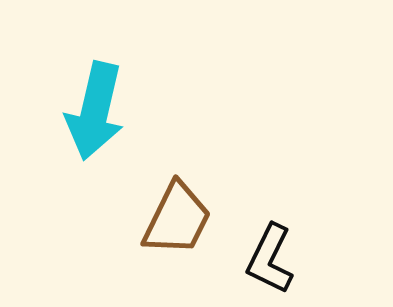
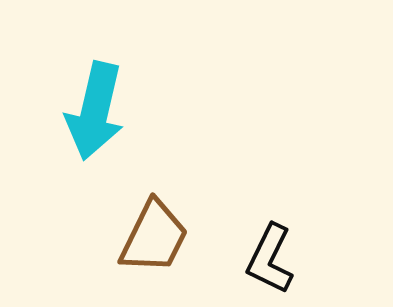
brown trapezoid: moved 23 px left, 18 px down
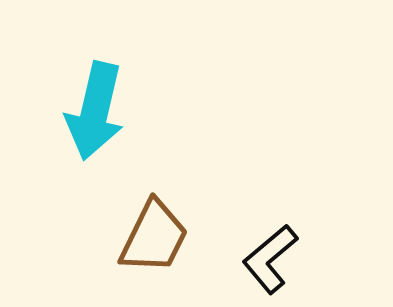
black L-shape: rotated 24 degrees clockwise
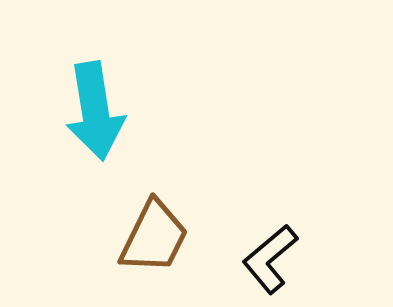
cyan arrow: rotated 22 degrees counterclockwise
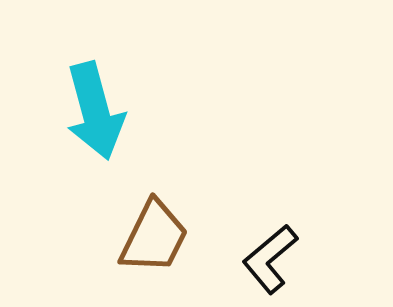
cyan arrow: rotated 6 degrees counterclockwise
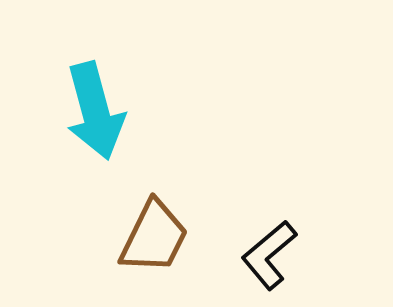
black L-shape: moved 1 px left, 4 px up
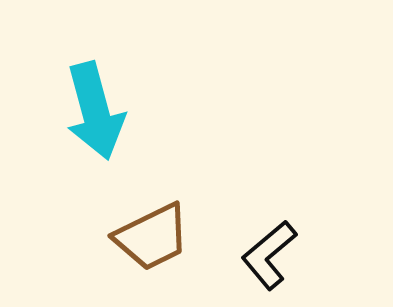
brown trapezoid: moved 2 px left; rotated 38 degrees clockwise
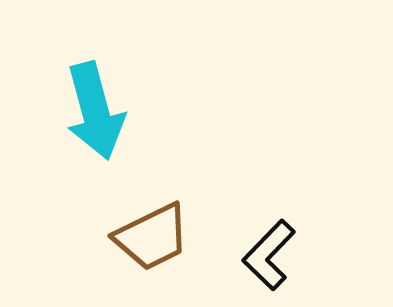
black L-shape: rotated 6 degrees counterclockwise
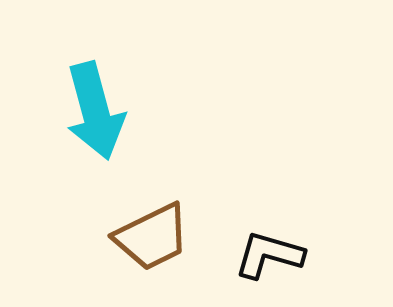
black L-shape: rotated 62 degrees clockwise
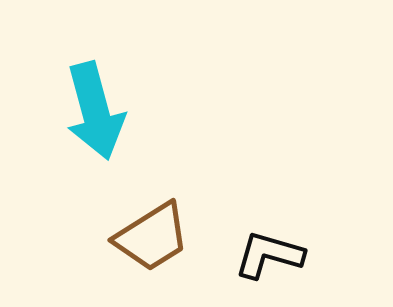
brown trapezoid: rotated 6 degrees counterclockwise
